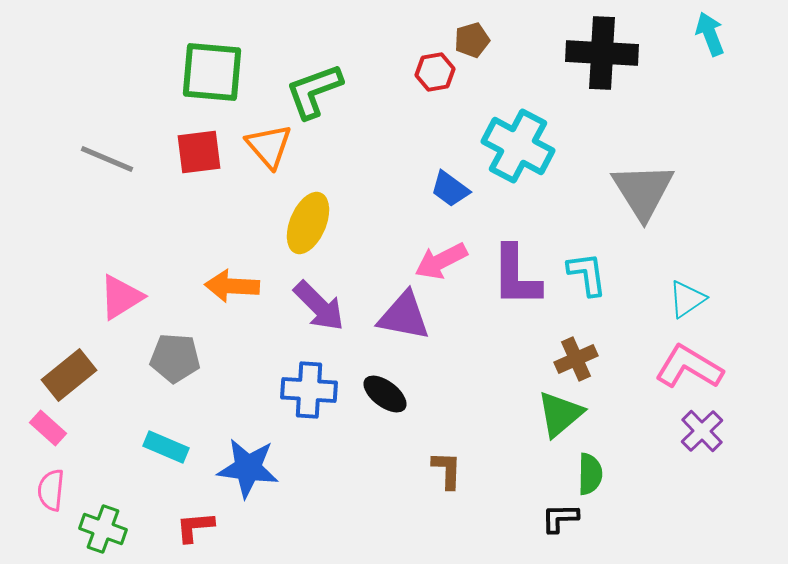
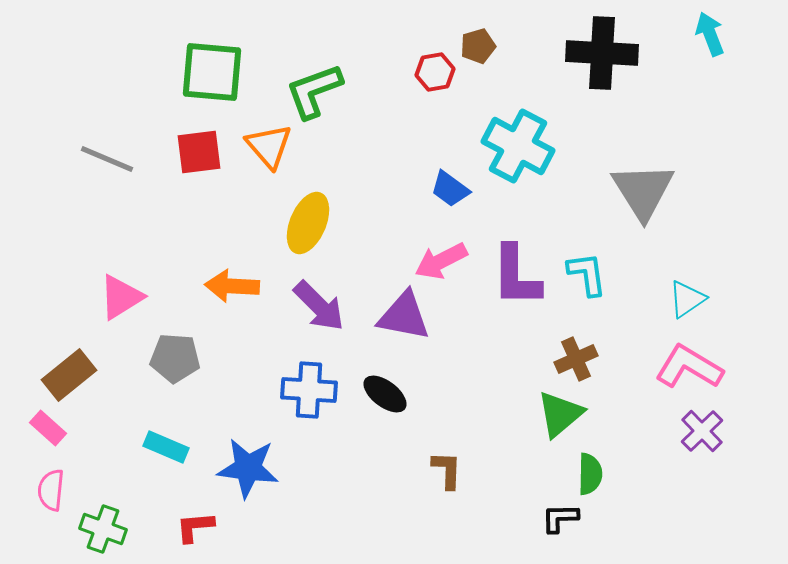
brown pentagon: moved 6 px right, 6 px down
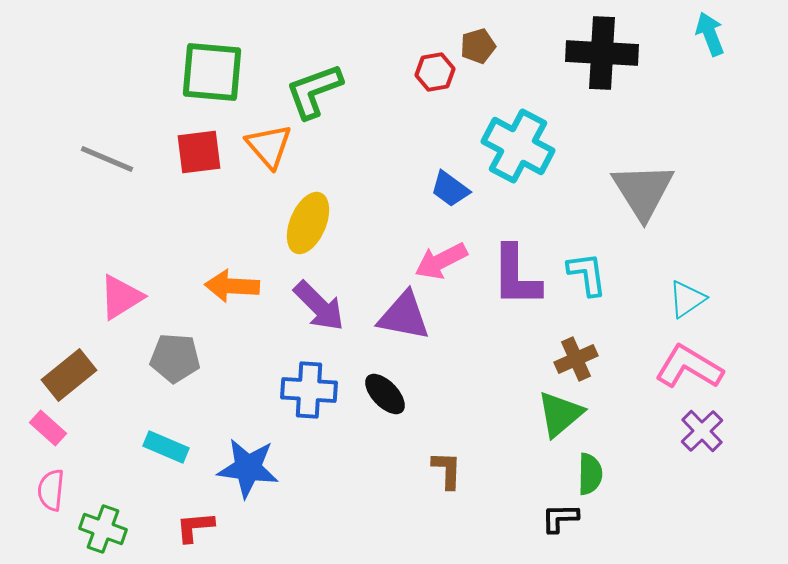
black ellipse: rotated 9 degrees clockwise
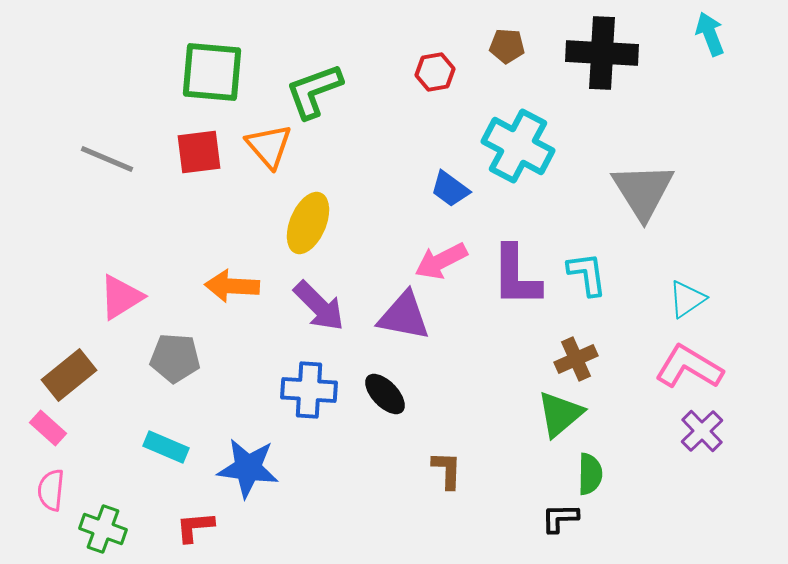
brown pentagon: moved 29 px right; rotated 20 degrees clockwise
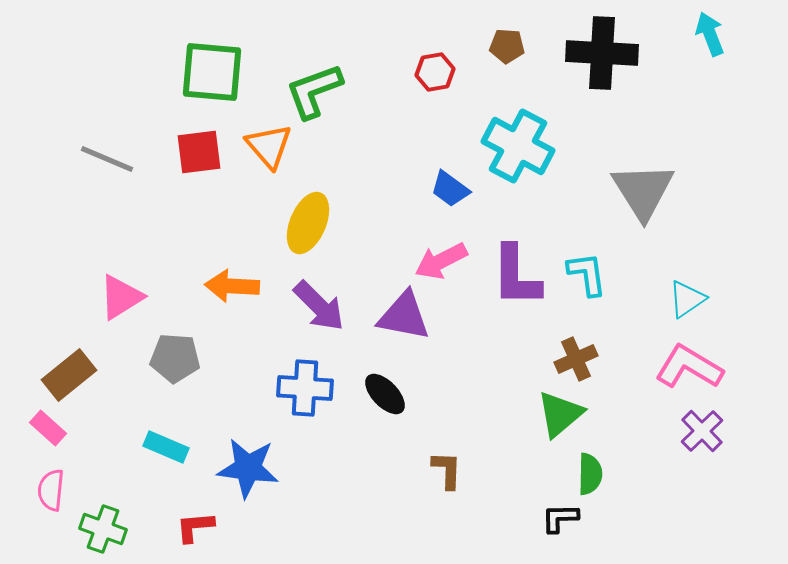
blue cross: moved 4 px left, 2 px up
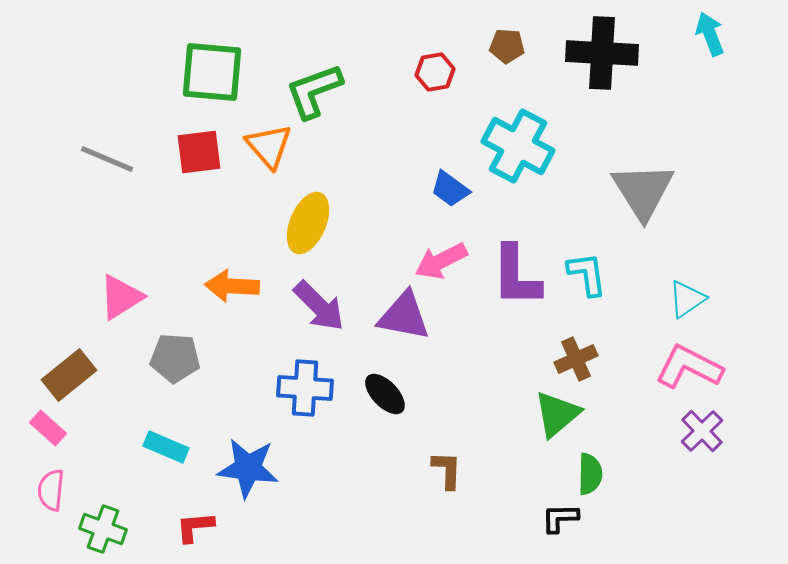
pink L-shape: rotated 4 degrees counterclockwise
green triangle: moved 3 px left
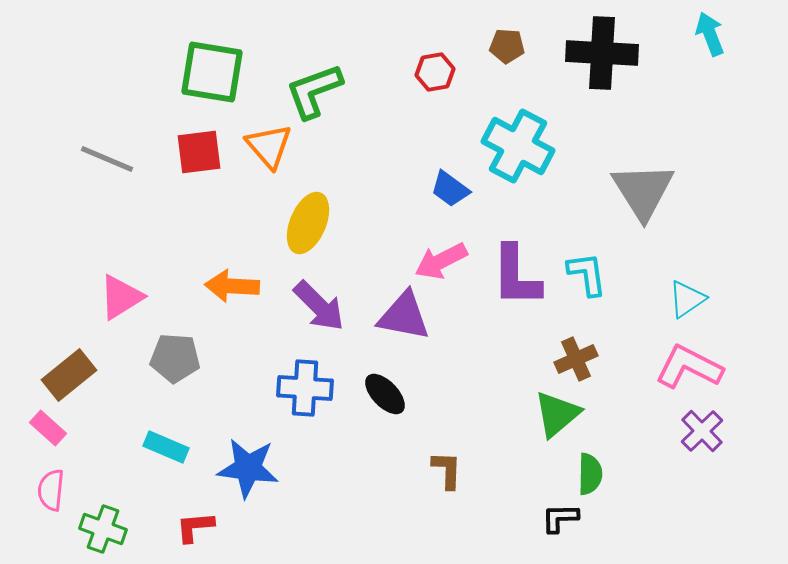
green square: rotated 4 degrees clockwise
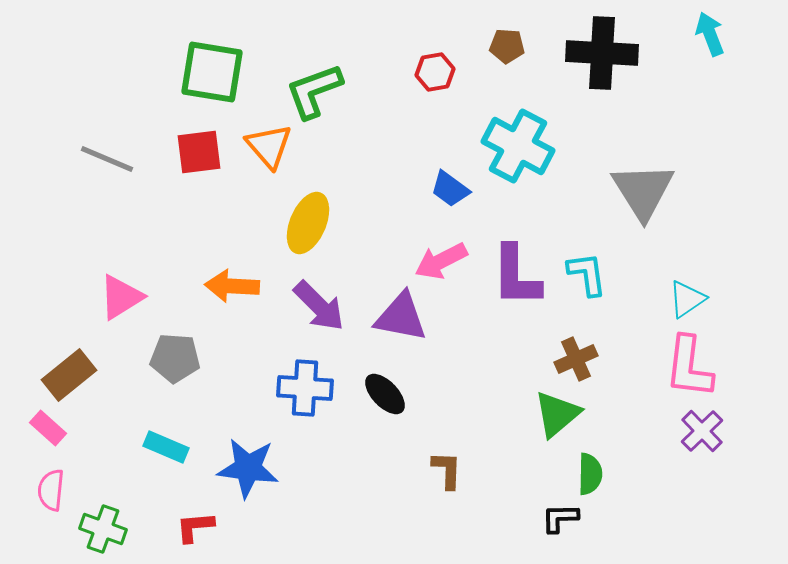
purple triangle: moved 3 px left, 1 px down
pink L-shape: rotated 110 degrees counterclockwise
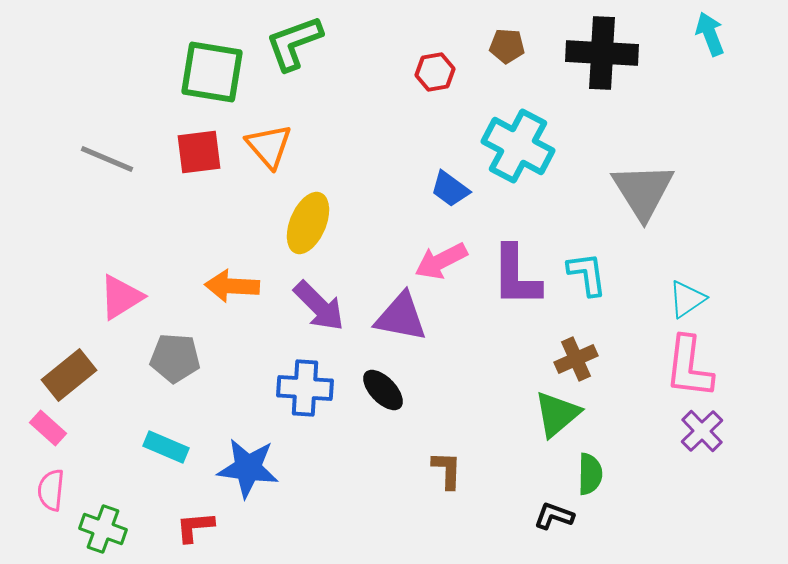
green L-shape: moved 20 px left, 48 px up
black ellipse: moved 2 px left, 4 px up
black L-shape: moved 6 px left, 2 px up; rotated 21 degrees clockwise
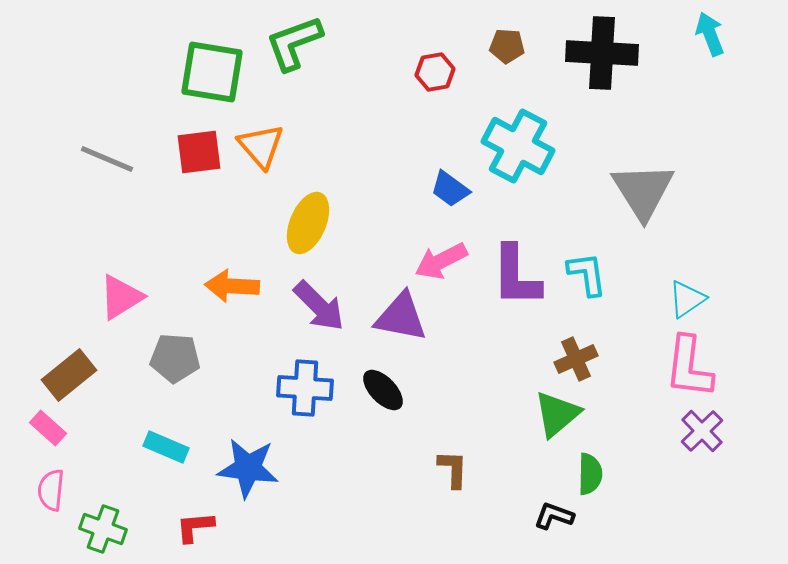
orange triangle: moved 8 px left
brown L-shape: moved 6 px right, 1 px up
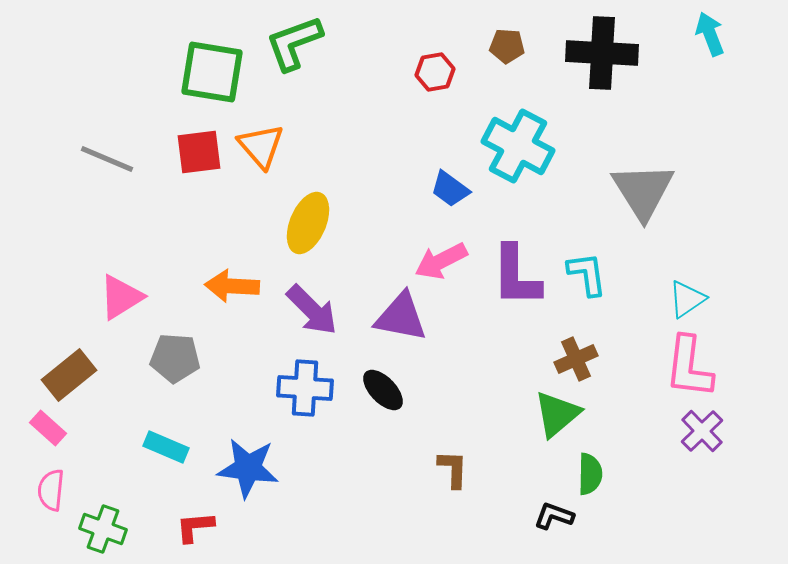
purple arrow: moved 7 px left, 4 px down
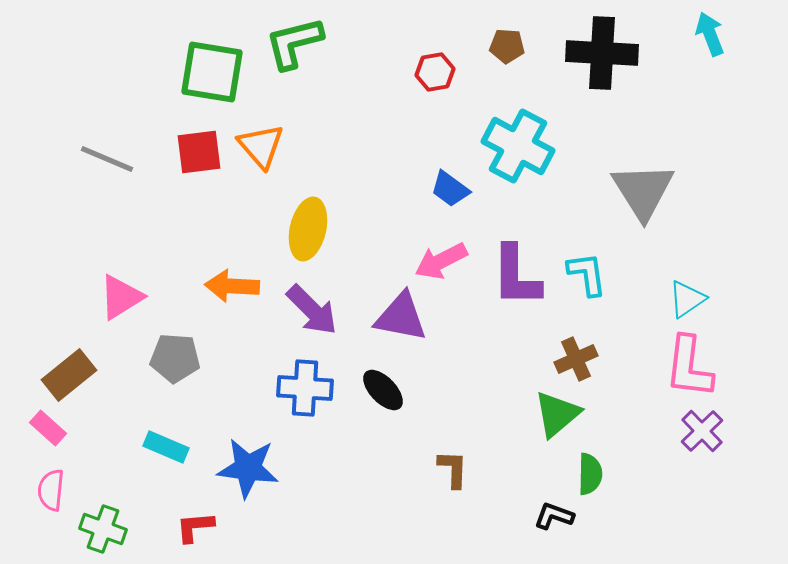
green L-shape: rotated 6 degrees clockwise
yellow ellipse: moved 6 px down; rotated 10 degrees counterclockwise
